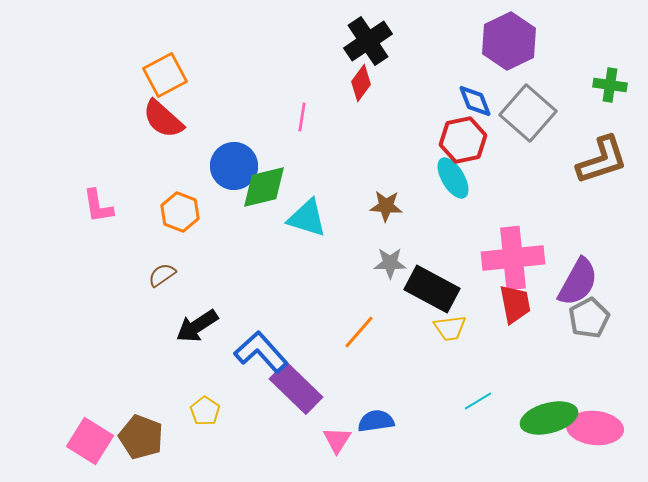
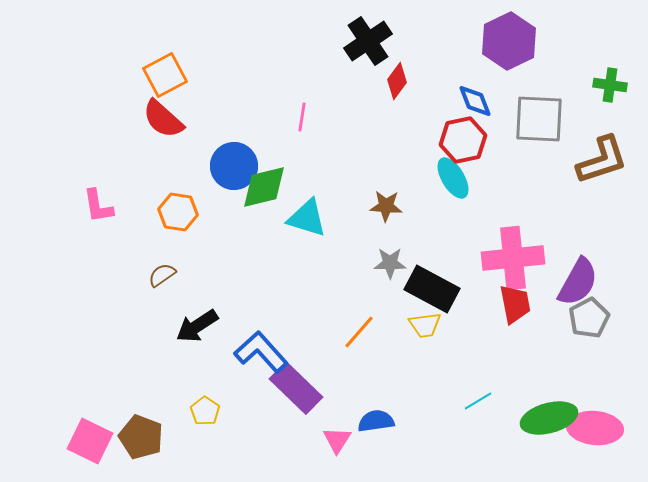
red diamond: moved 36 px right, 2 px up
gray square: moved 11 px right, 6 px down; rotated 38 degrees counterclockwise
orange hexagon: moved 2 px left; rotated 12 degrees counterclockwise
yellow trapezoid: moved 25 px left, 3 px up
pink square: rotated 6 degrees counterclockwise
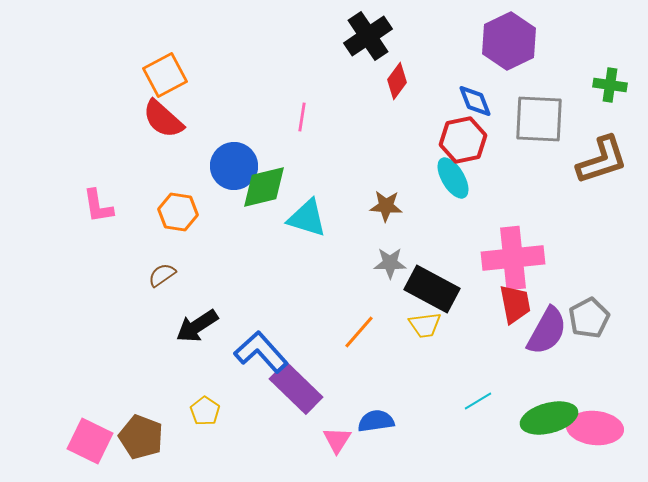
black cross: moved 5 px up
purple semicircle: moved 31 px left, 49 px down
